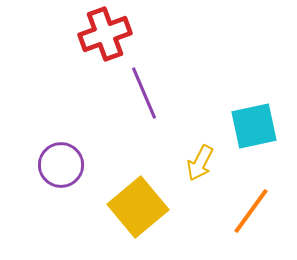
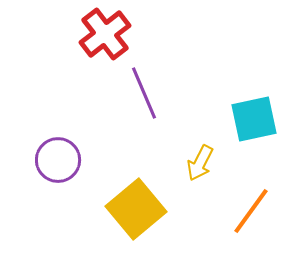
red cross: rotated 18 degrees counterclockwise
cyan square: moved 7 px up
purple circle: moved 3 px left, 5 px up
yellow square: moved 2 px left, 2 px down
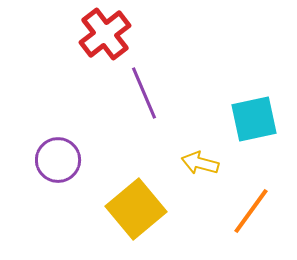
yellow arrow: rotated 78 degrees clockwise
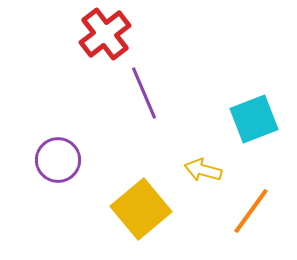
cyan square: rotated 9 degrees counterclockwise
yellow arrow: moved 3 px right, 7 px down
yellow square: moved 5 px right
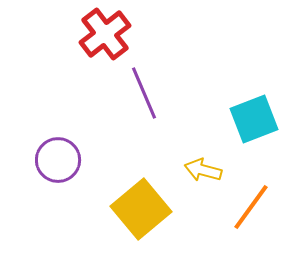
orange line: moved 4 px up
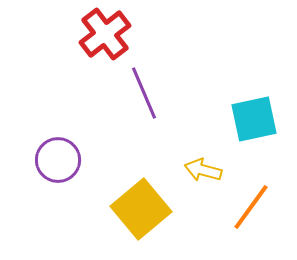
cyan square: rotated 9 degrees clockwise
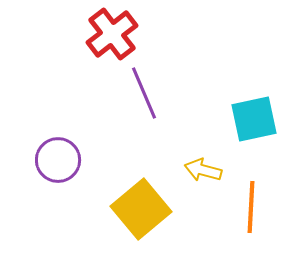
red cross: moved 7 px right
orange line: rotated 33 degrees counterclockwise
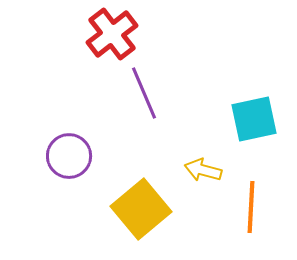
purple circle: moved 11 px right, 4 px up
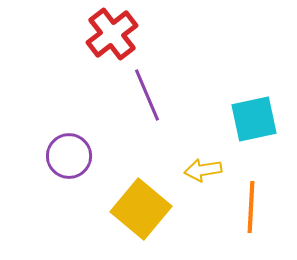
purple line: moved 3 px right, 2 px down
yellow arrow: rotated 24 degrees counterclockwise
yellow square: rotated 10 degrees counterclockwise
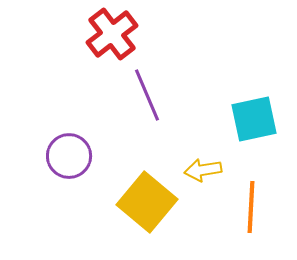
yellow square: moved 6 px right, 7 px up
